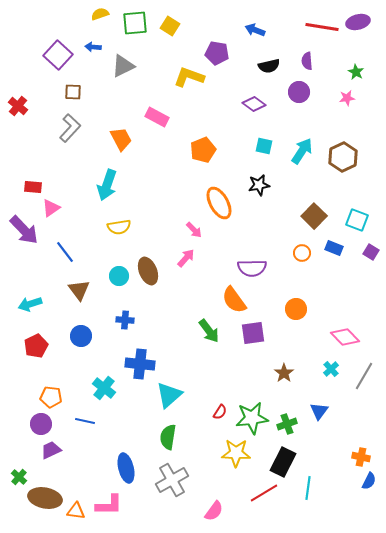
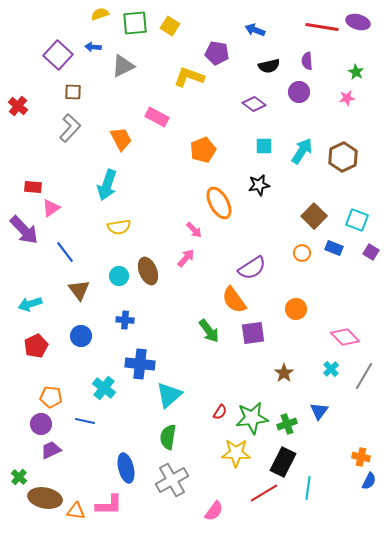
purple ellipse at (358, 22): rotated 30 degrees clockwise
cyan square at (264, 146): rotated 12 degrees counterclockwise
purple semicircle at (252, 268): rotated 32 degrees counterclockwise
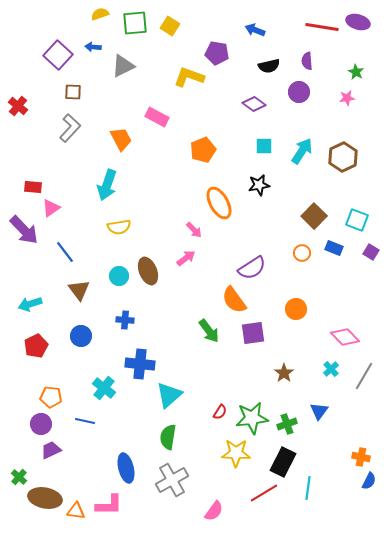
pink arrow at (186, 258): rotated 12 degrees clockwise
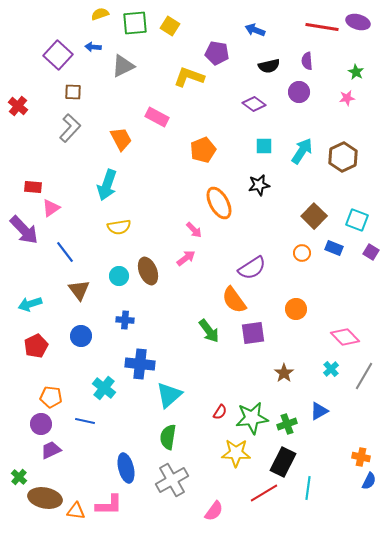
blue triangle at (319, 411): rotated 24 degrees clockwise
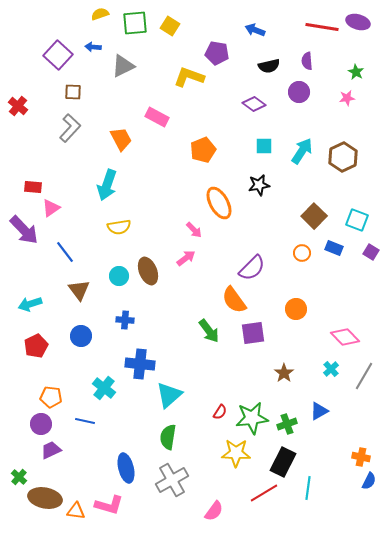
purple semicircle at (252, 268): rotated 12 degrees counterclockwise
pink L-shape at (109, 505): rotated 16 degrees clockwise
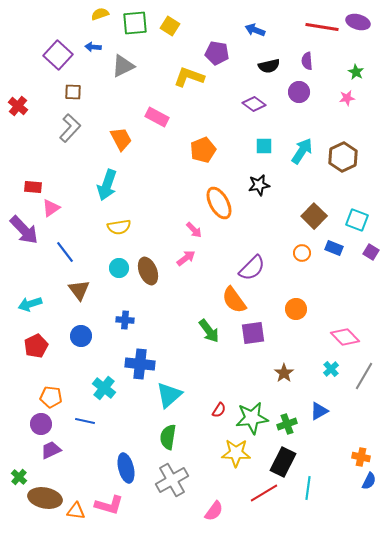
cyan circle at (119, 276): moved 8 px up
red semicircle at (220, 412): moved 1 px left, 2 px up
